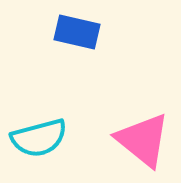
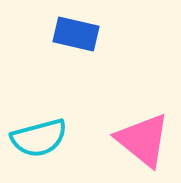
blue rectangle: moved 1 px left, 2 px down
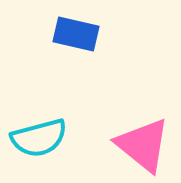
pink triangle: moved 5 px down
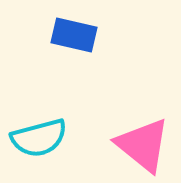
blue rectangle: moved 2 px left, 1 px down
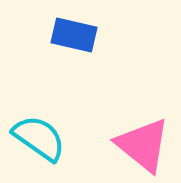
cyan semicircle: rotated 130 degrees counterclockwise
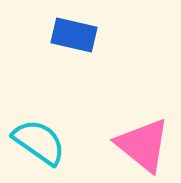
cyan semicircle: moved 4 px down
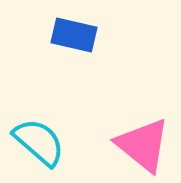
cyan semicircle: rotated 6 degrees clockwise
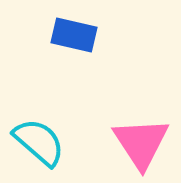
pink triangle: moved 2 px left, 2 px up; rotated 18 degrees clockwise
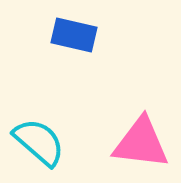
pink triangle: rotated 50 degrees counterclockwise
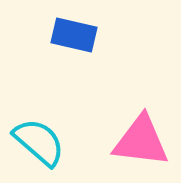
pink triangle: moved 2 px up
